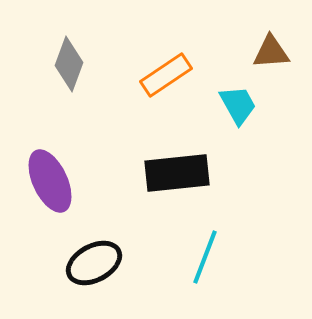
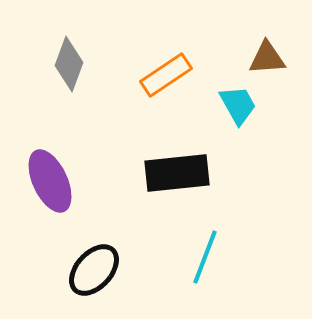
brown triangle: moved 4 px left, 6 px down
black ellipse: moved 7 px down; rotated 20 degrees counterclockwise
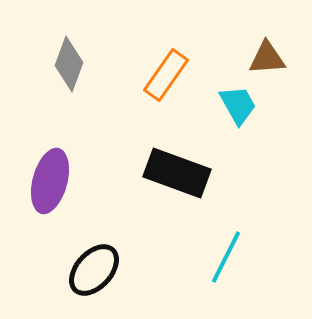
orange rectangle: rotated 21 degrees counterclockwise
black rectangle: rotated 26 degrees clockwise
purple ellipse: rotated 40 degrees clockwise
cyan line: moved 21 px right; rotated 6 degrees clockwise
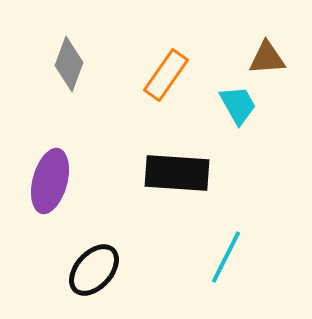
black rectangle: rotated 16 degrees counterclockwise
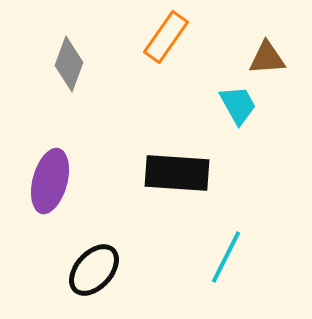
orange rectangle: moved 38 px up
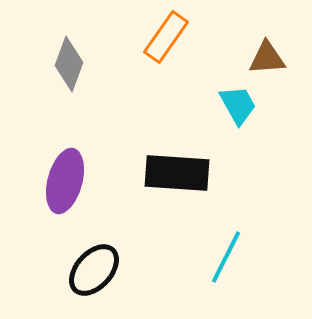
purple ellipse: moved 15 px right
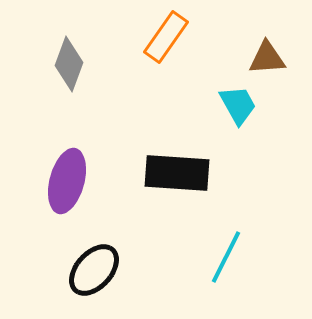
purple ellipse: moved 2 px right
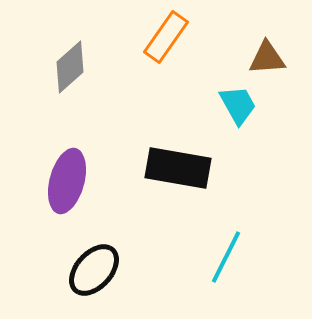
gray diamond: moved 1 px right, 3 px down; rotated 28 degrees clockwise
black rectangle: moved 1 px right, 5 px up; rotated 6 degrees clockwise
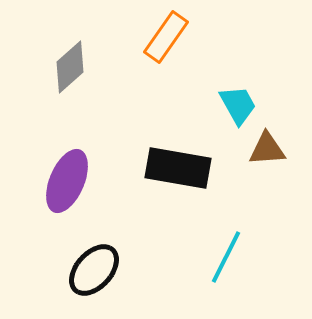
brown triangle: moved 91 px down
purple ellipse: rotated 8 degrees clockwise
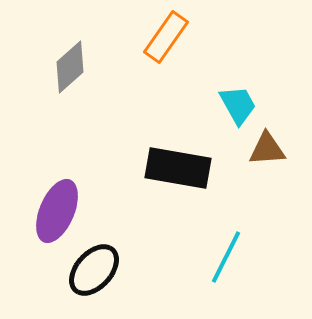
purple ellipse: moved 10 px left, 30 px down
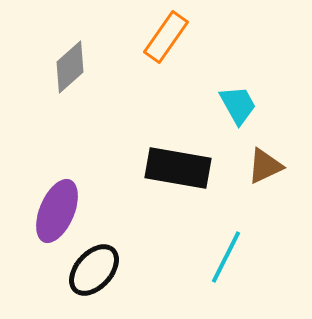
brown triangle: moved 2 px left, 17 px down; rotated 21 degrees counterclockwise
